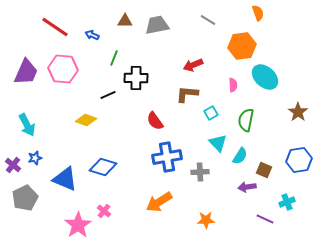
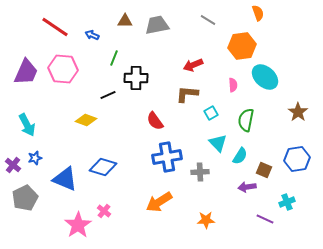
blue hexagon: moved 2 px left, 1 px up
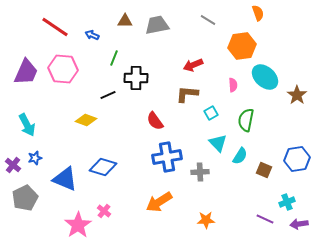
brown star: moved 1 px left, 17 px up
purple arrow: moved 52 px right, 37 px down
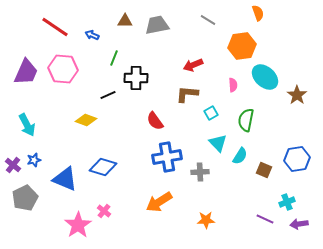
blue star: moved 1 px left, 2 px down
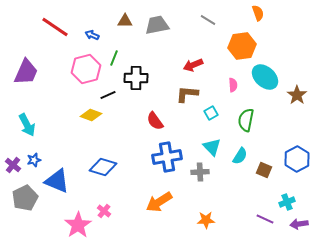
pink hexagon: moved 23 px right; rotated 20 degrees counterclockwise
yellow diamond: moved 5 px right, 5 px up
cyan triangle: moved 6 px left, 4 px down
blue hexagon: rotated 20 degrees counterclockwise
blue triangle: moved 8 px left, 2 px down
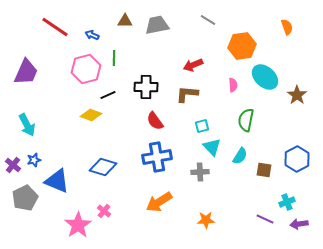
orange semicircle: moved 29 px right, 14 px down
green line: rotated 21 degrees counterclockwise
black cross: moved 10 px right, 9 px down
cyan square: moved 9 px left, 13 px down; rotated 16 degrees clockwise
blue cross: moved 10 px left
brown square: rotated 14 degrees counterclockwise
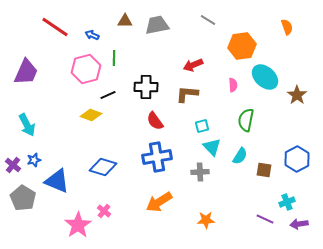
gray pentagon: moved 2 px left; rotated 15 degrees counterclockwise
